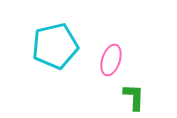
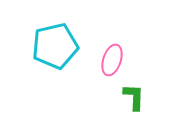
pink ellipse: moved 1 px right
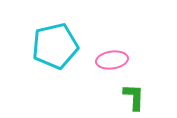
pink ellipse: rotated 64 degrees clockwise
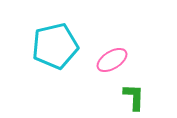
pink ellipse: rotated 24 degrees counterclockwise
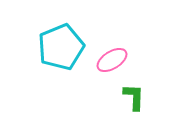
cyan pentagon: moved 6 px right, 1 px down; rotated 9 degrees counterclockwise
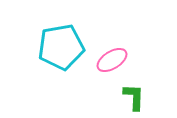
cyan pentagon: rotated 12 degrees clockwise
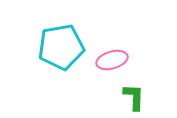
pink ellipse: rotated 16 degrees clockwise
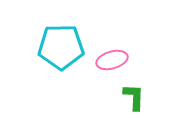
cyan pentagon: rotated 9 degrees clockwise
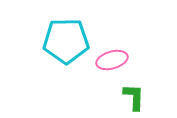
cyan pentagon: moved 5 px right, 6 px up
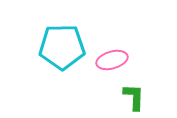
cyan pentagon: moved 4 px left, 6 px down
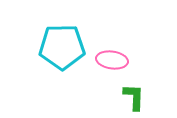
pink ellipse: rotated 24 degrees clockwise
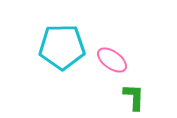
pink ellipse: rotated 28 degrees clockwise
